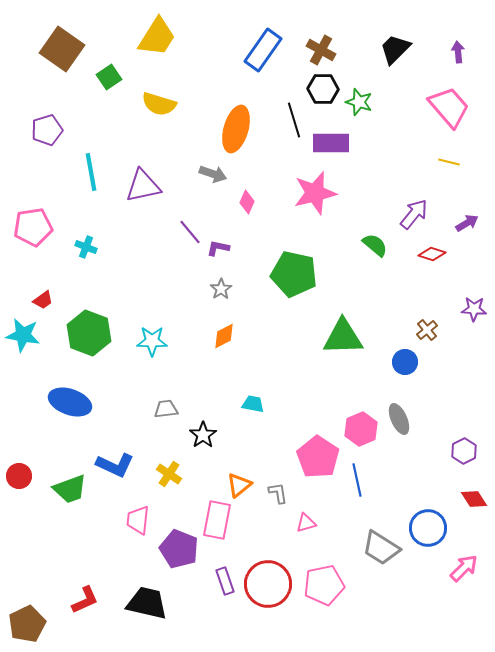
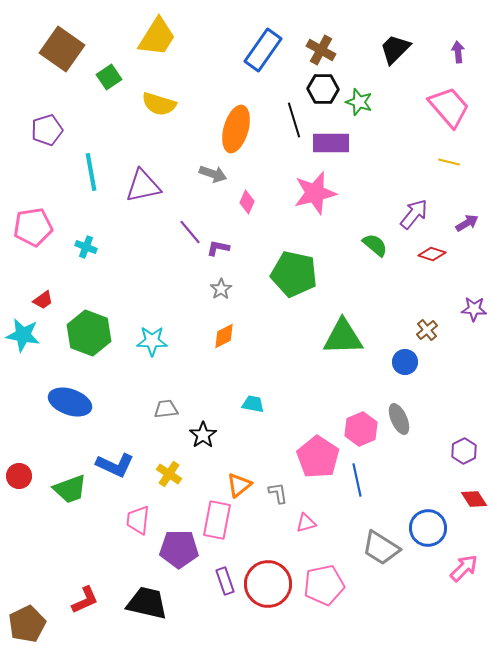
purple pentagon at (179, 549): rotated 21 degrees counterclockwise
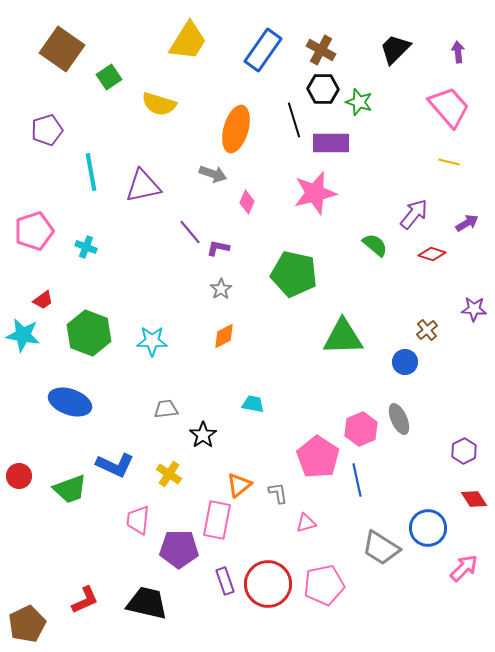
yellow trapezoid at (157, 37): moved 31 px right, 4 px down
pink pentagon at (33, 227): moved 1 px right, 4 px down; rotated 9 degrees counterclockwise
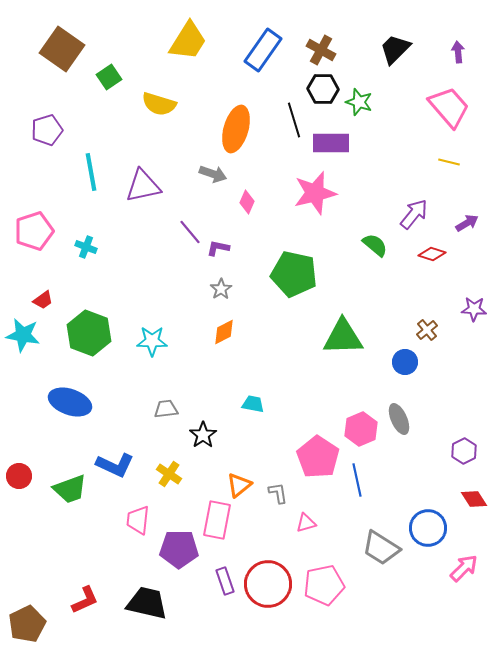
orange diamond at (224, 336): moved 4 px up
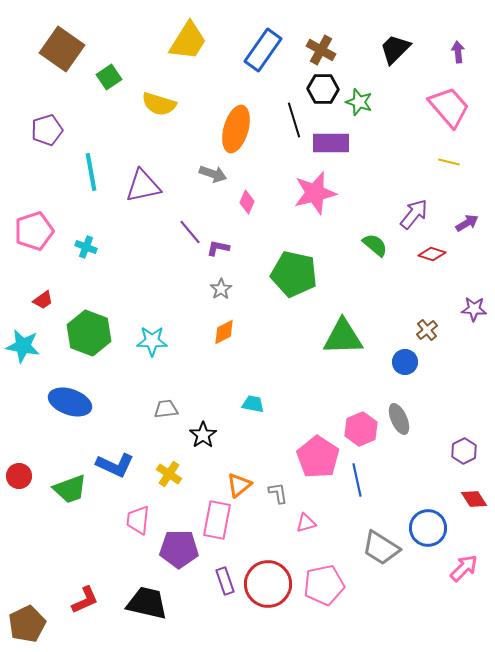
cyan star at (23, 335): moved 11 px down
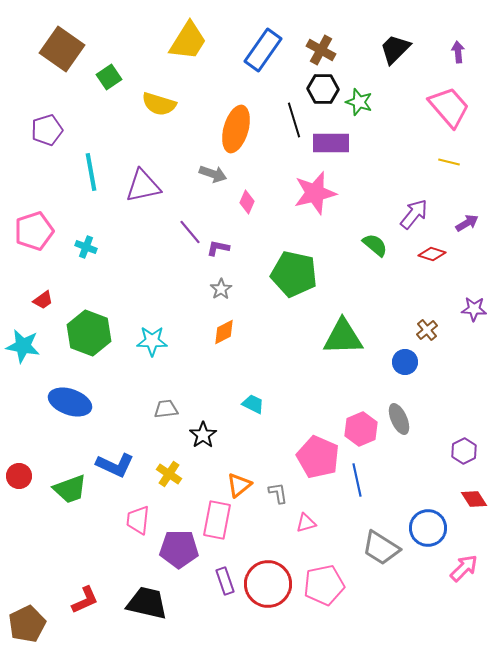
cyan trapezoid at (253, 404): rotated 15 degrees clockwise
pink pentagon at (318, 457): rotated 9 degrees counterclockwise
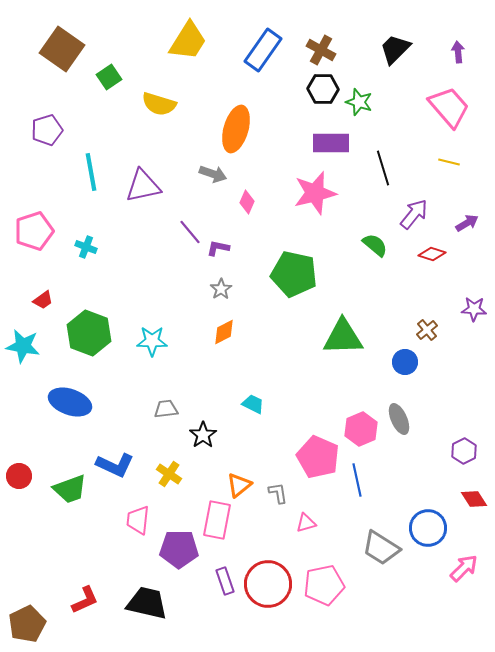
black line at (294, 120): moved 89 px right, 48 px down
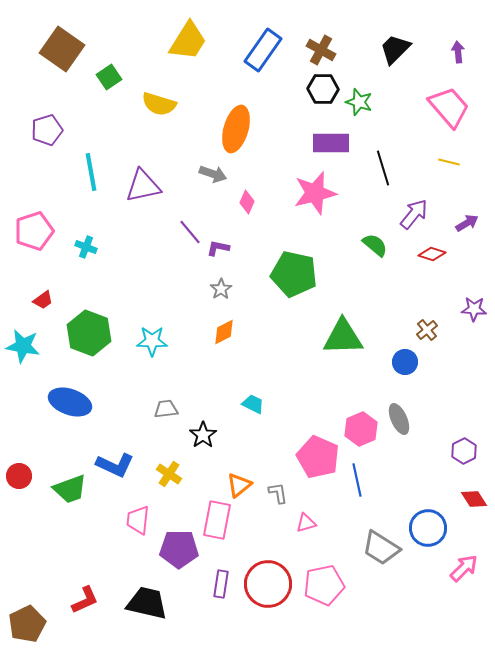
purple rectangle at (225, 581): moved 4 px left, 3 px down; rotated 28 degrees clockwise
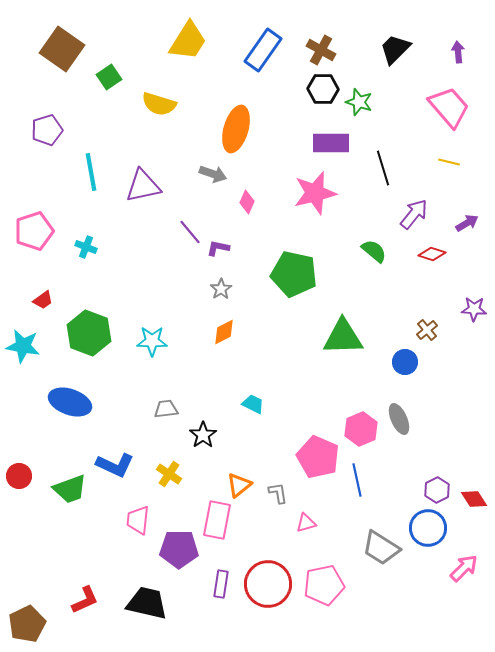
green semicircle at (375, 245): moved 1 px left, 6 px down
purple hexagon at (464, 451): moved 27 px left, 39 px down
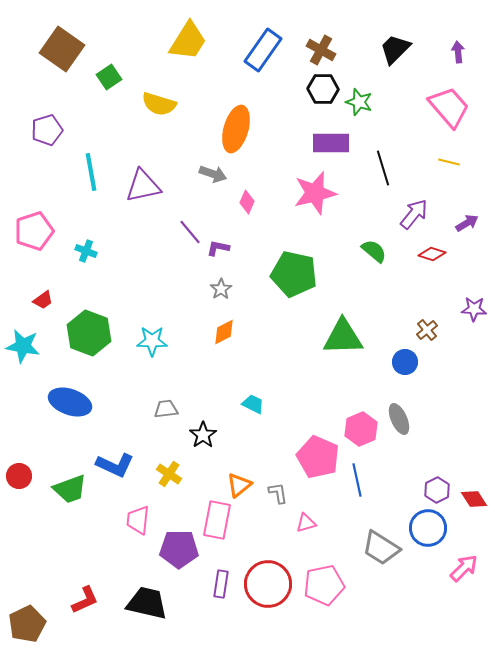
cyan cross at (86, 247): moved 4 px down
